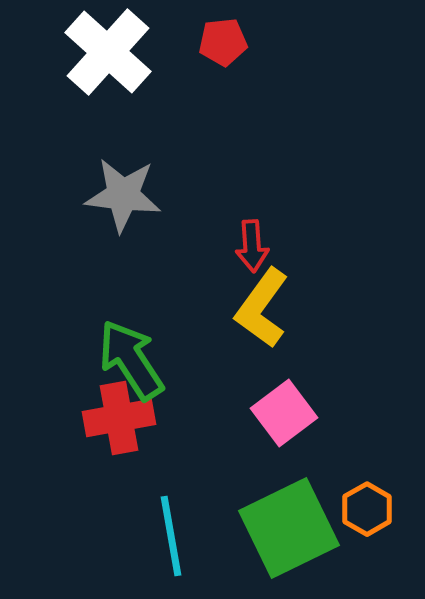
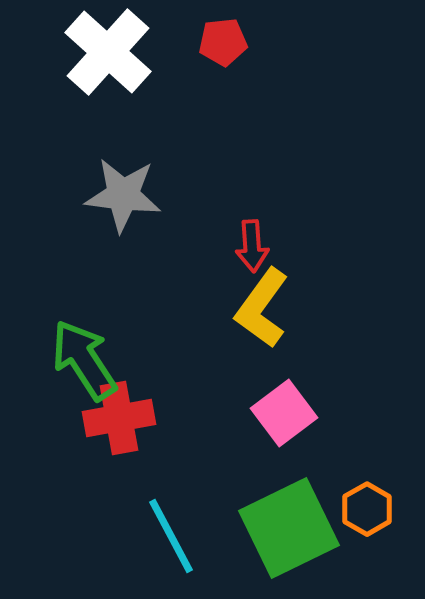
green arrow: moved 47 px left
cyan line: rotated 18 degrees counterclockwise
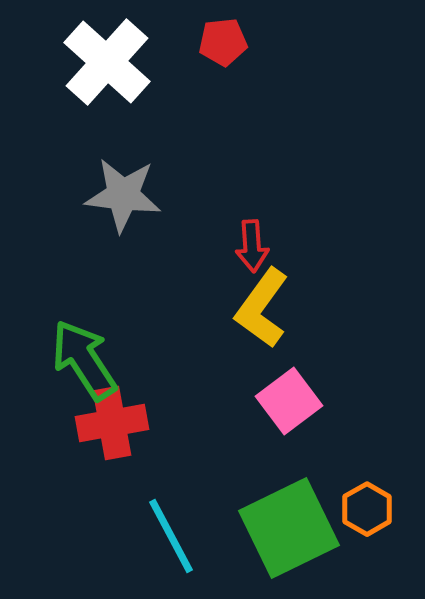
white cross: moved 1 px left, 10 px down
pink square: moved 5 px right, 12 px up
red cross: moved 7 px left, 5 px down
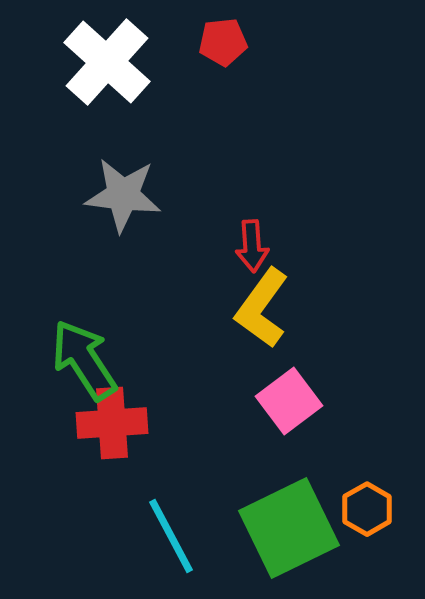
red cross: rotated 6 degrees clockwise
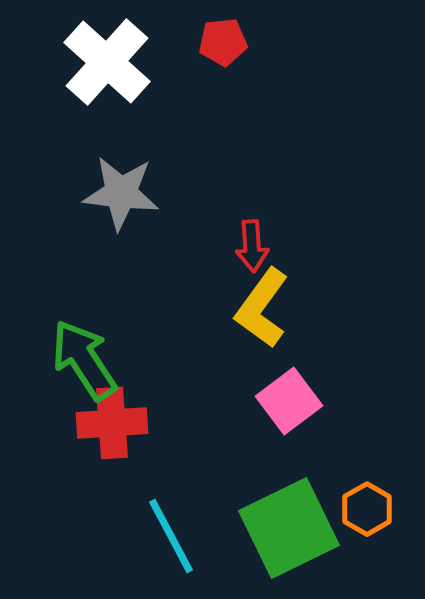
gray star: moved 2 px left, 2 px up
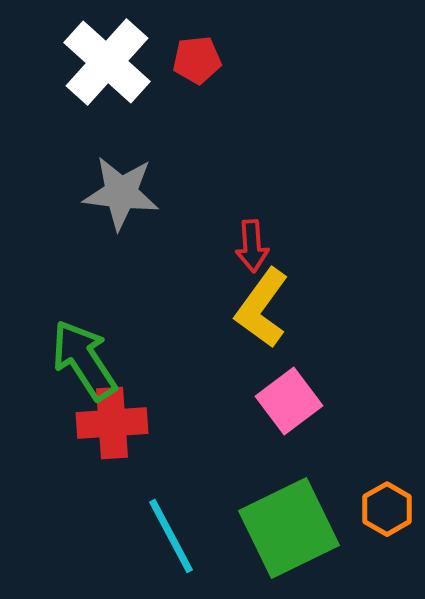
red pentagon: moved 26 px left, 18 px down
orange hexagon: moved 20 px right
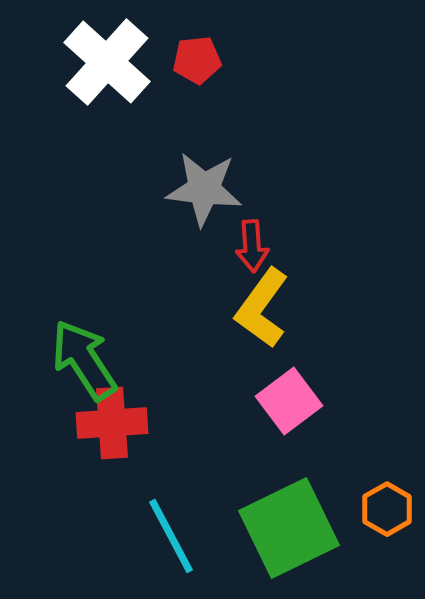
gray star: moved 83 px right, 4 px up
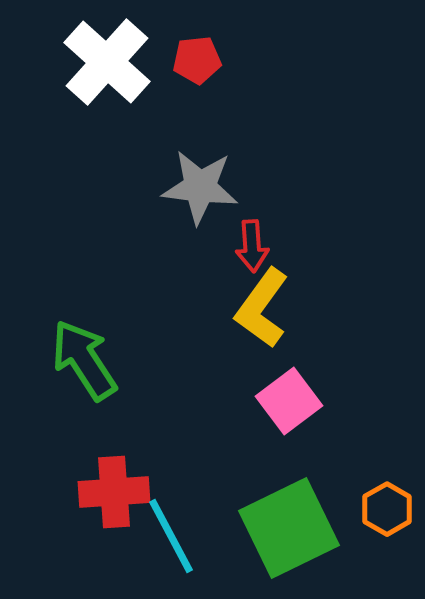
gray star: moved 4 px left, 2 px up
red cross: moved 2 px right, 69 px down
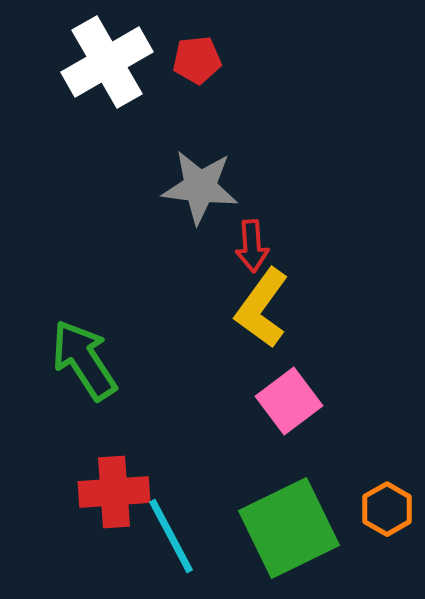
white cross: rotated 18 degrees clockwise
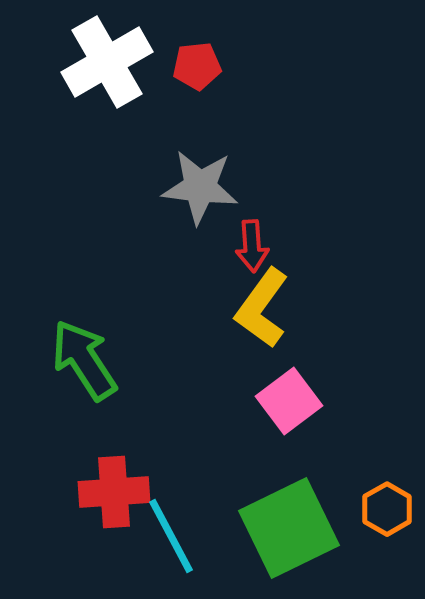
red pentagon: moved 6 px down
